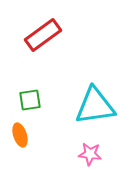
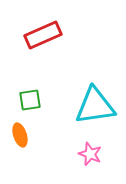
red rectangle: rotated 12 degrees clockwise
pink star: rotated 15 degrees clockwise
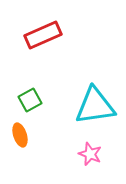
green square: rotated 20 degrees counterclockwise
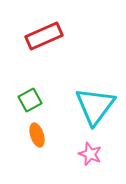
red rectangle: moved 1 px right, 1 px down
cyan triangle: rotated 45 degrees counterclockwise
orange ellipse: moved 17 px right
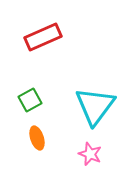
red rectangle: moved 1 px left, 1 px down
orange ellipse: moved 3 px down
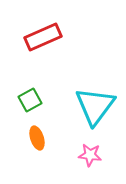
pink star: moved 1 px down; rotated 15 degrees counterclockwise
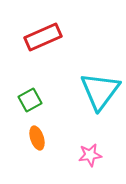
cyan triangle: moved 5 px right, 15 px up
pink star: rotated 15 degrees counterclockwise
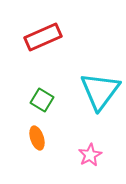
green square: moved 12 px right; rotated 30 degrees counterclockwise
pink star: rotated 20 degrees counterclockwise
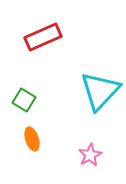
cyan triangle: rotated 6 degrees clockwise
green square: moved 18 px left
orange ellipse: moved 5 px left, 1 px down
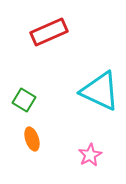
red rectangle: moved 6 px right, 5 px up
cyan triangle: rotated 48 degrees counterclockwise
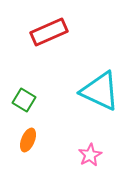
orange ellipse: moved 4 px left, 1 px down; rotated 40 degrees clockwise
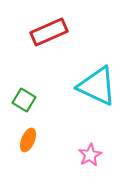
cyan triangle: moved 3 px left, 5 px up
